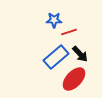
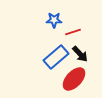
red line: moved 4 px right
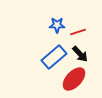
blue star: moved 3 px right, 5 px down
red line: moved 5 px right
blue rectangle: moved 2 px left
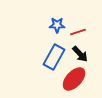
blue rectangle: rotated 20 degrees counterclockwise
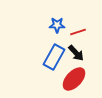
black arrow: moved 4 px left, 1 px up
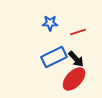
blue star: moved 7 px left, 2 px up
black arrow: moved 6 px down
blue rectangle: rotated 35 degrees clockwise
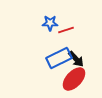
red line: moved 12 px left, 2 px up
blue rectangle: moved 5 px right, 1 px down
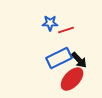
black arrow: moved 3 px right, 1 px down
red ellipse: moved 2 px left
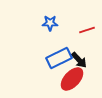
red line: moved 21 px right
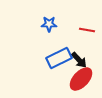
blue star: moved 1 px left, 1 px down
red line: rotated 28 degrees clockwise
red ellipse: moved 9 px right
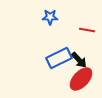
blue star: moved 1 px right, 7 px up
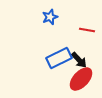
blue star: rotated 21 degrees counterclockwise
